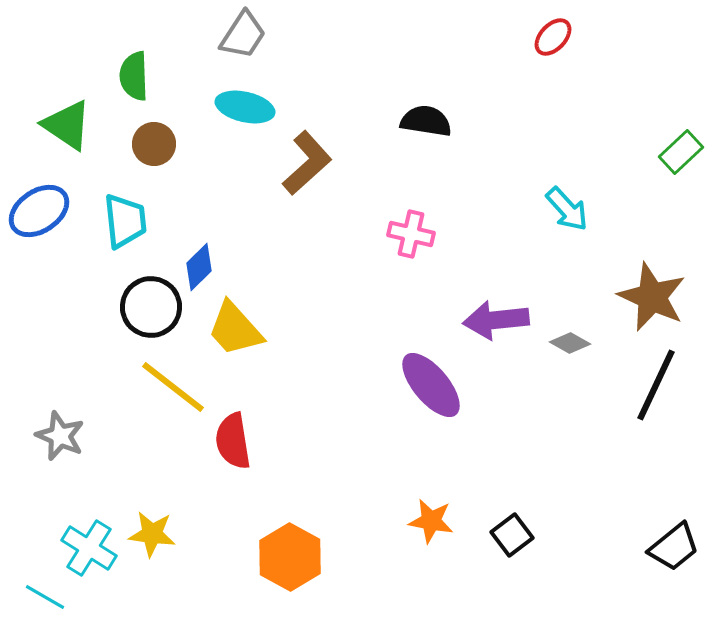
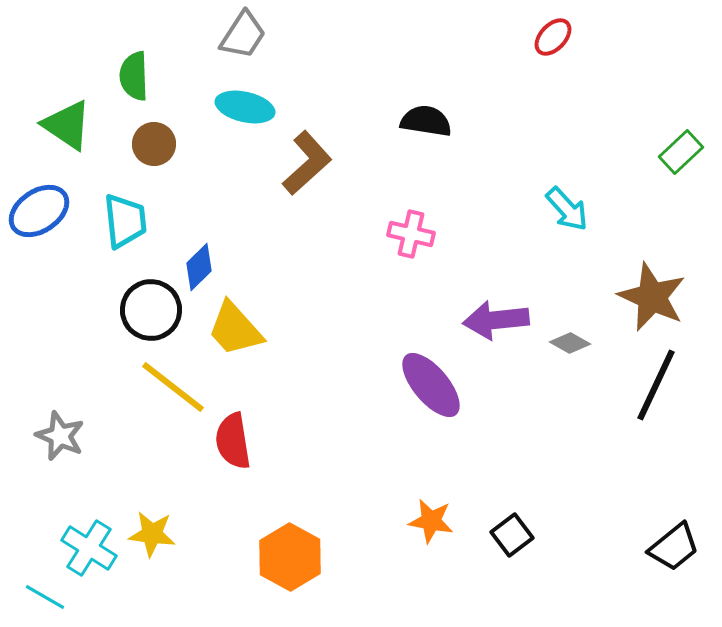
black circle: moved 3 px down
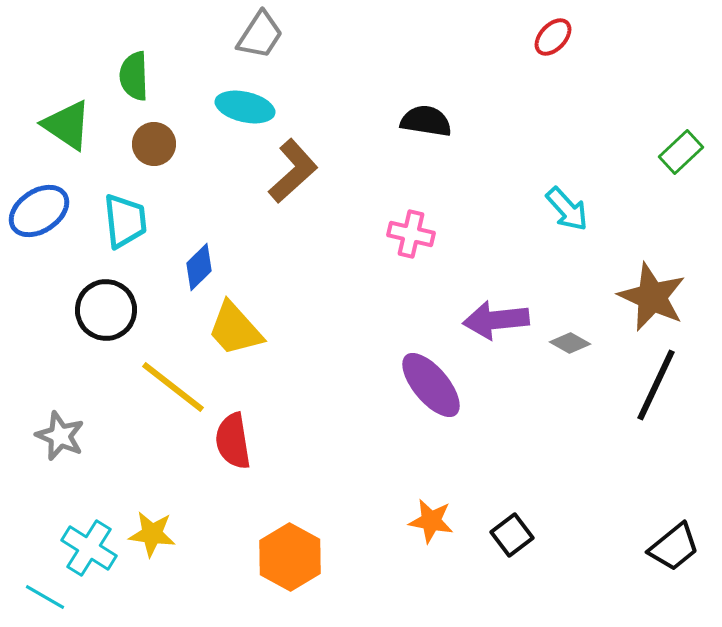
gray trapezoid: moved 17 px right
brown L-shape: moved 14 px left, 8 px down
black circle: moved 45 px left
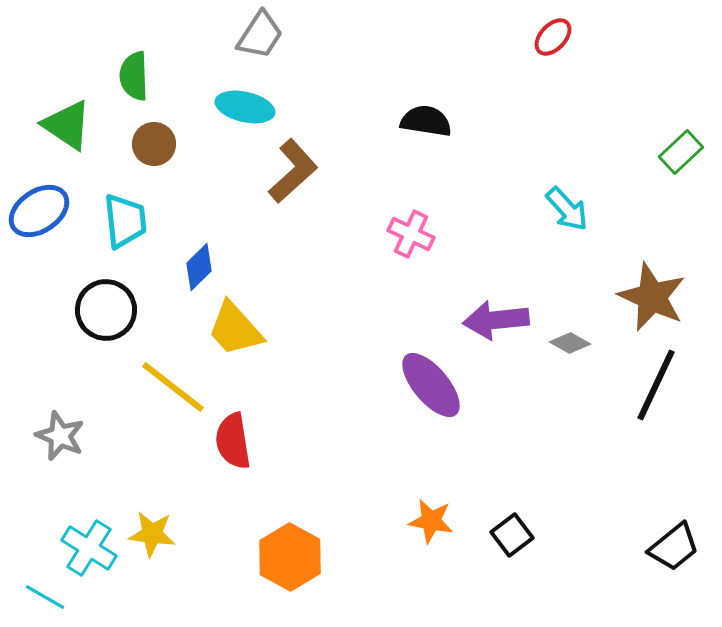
pink cross: rotated 12 degrees clockwise
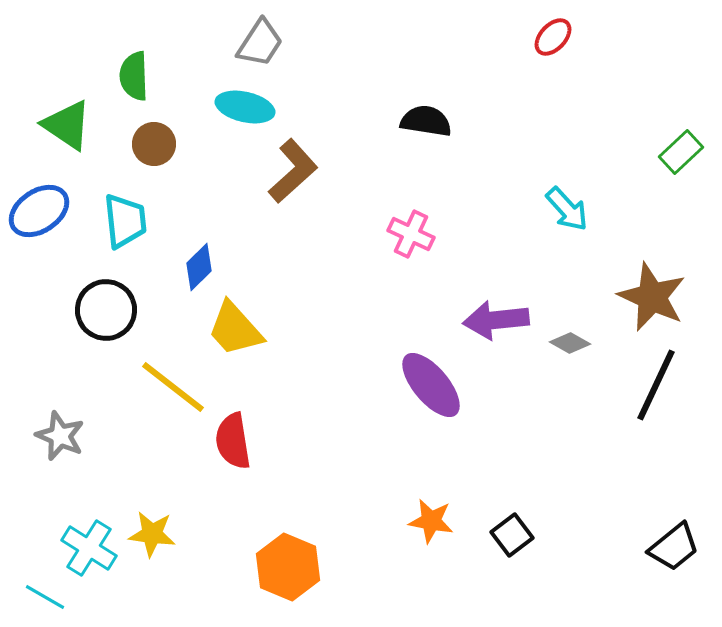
gray trapezoid: moved 8 px down
orange hexagon: moved 2 px left, 10 px down; rotated 6 degrees counterclockwise
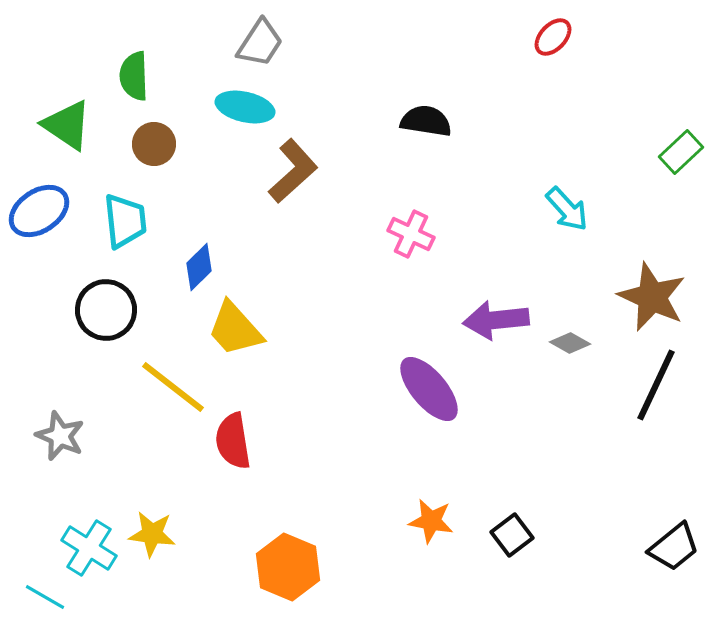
purple ellipse: moved 2 px left, 4 px down
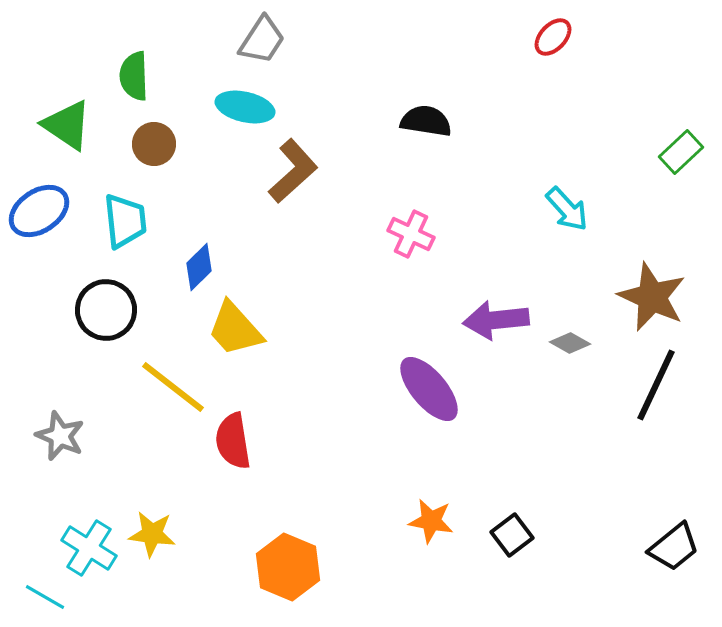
gray trapezoid: moved 2 px right, 3 px up
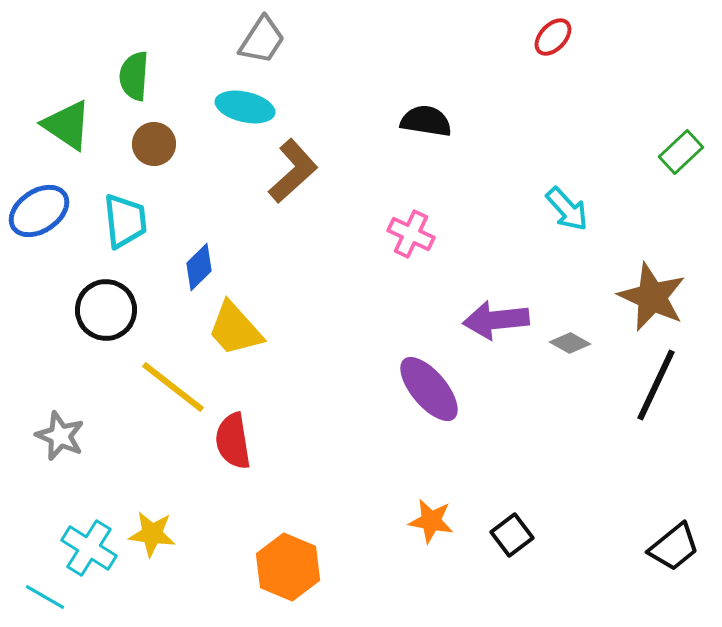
green semicircle: rotated 6 degrees clockwise
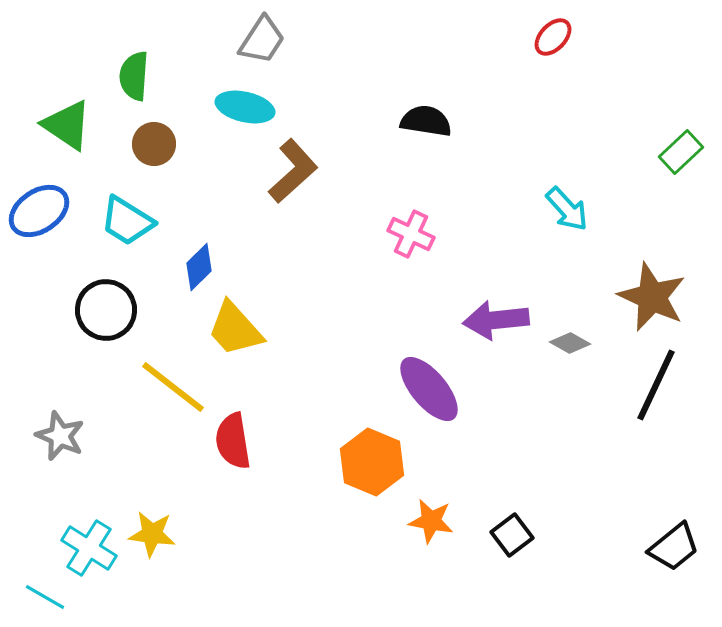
cyan trapezoid: moved 2 px right; rotated 128 degrees clockwise
orange hexagon: moved 84 px right, 105 px up
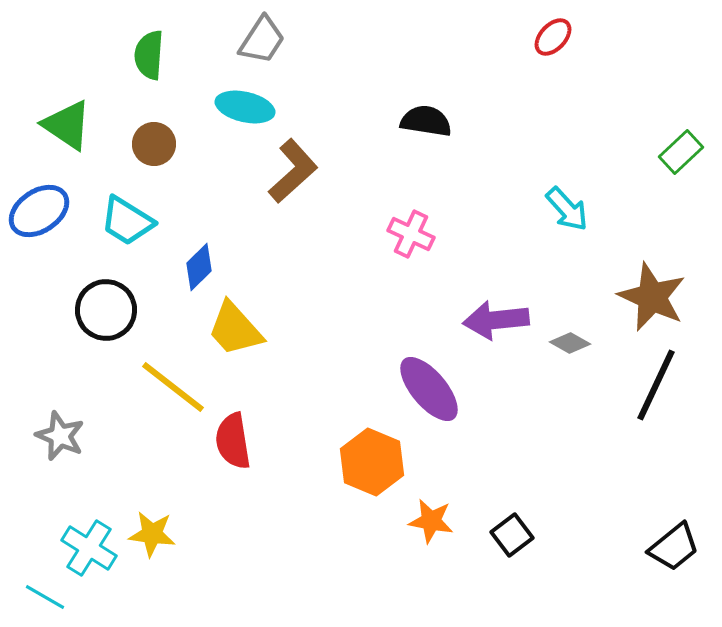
green semicircle: moved 15 px right, 21 px up
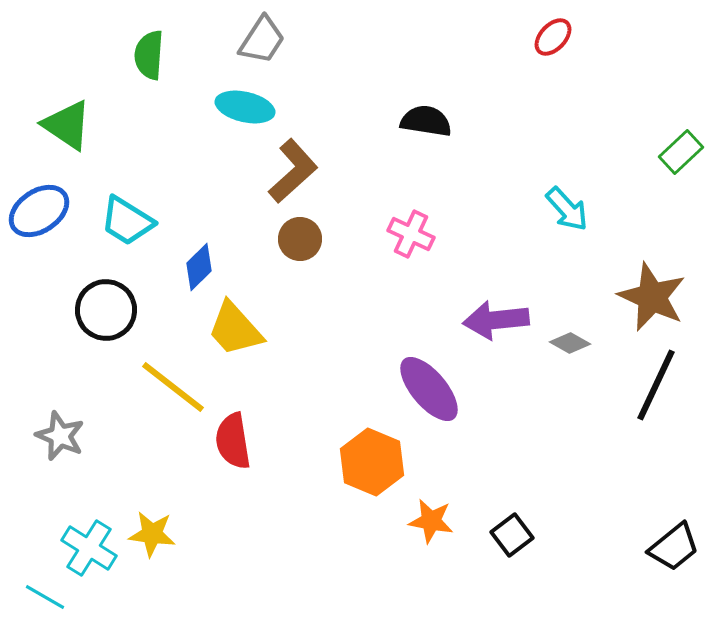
brown circle: moved 146 px right, 95 px down
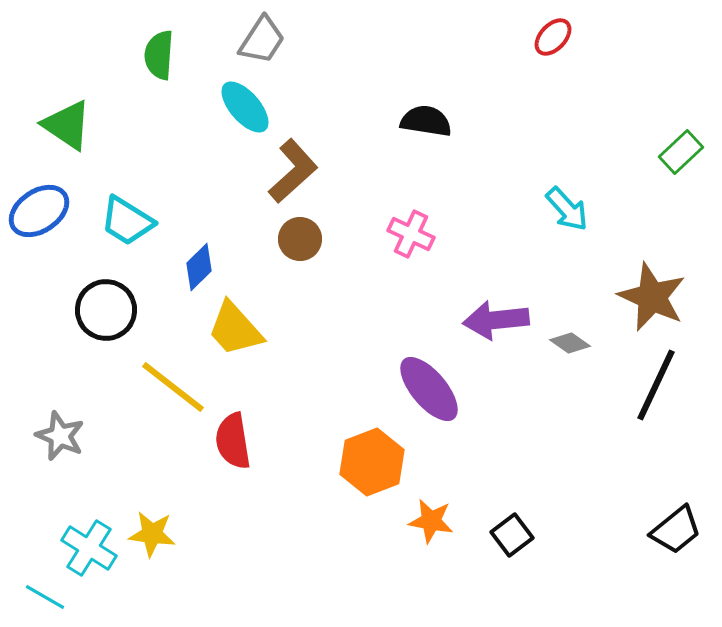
green semicircle: moved 10 px right
cyan ellipse: rotated 36 degrees clockwise
gray diamond: rotated 6 degrees clockwise
orange hexagon: rotated 16 degrees clockwise
black trapezoid: moved 2 px right, 17 px up
